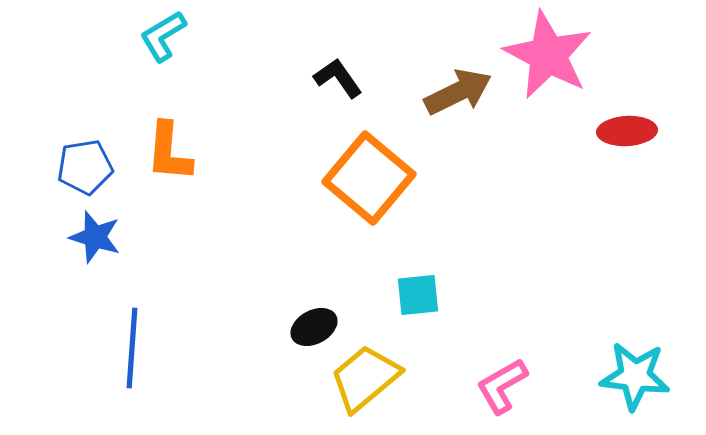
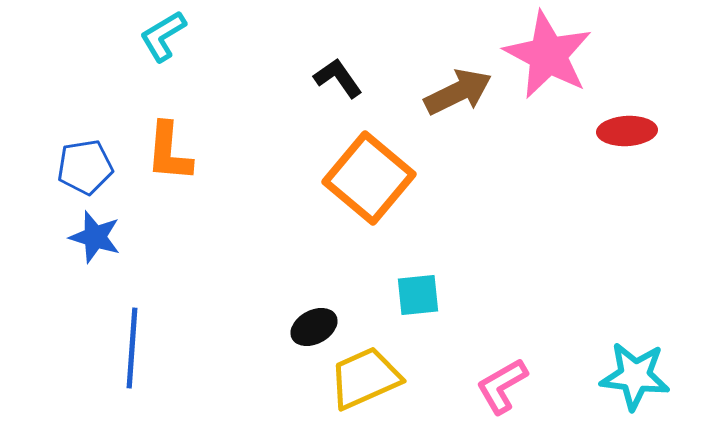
yellow trapezoid: rotated 16 degrees clockwise
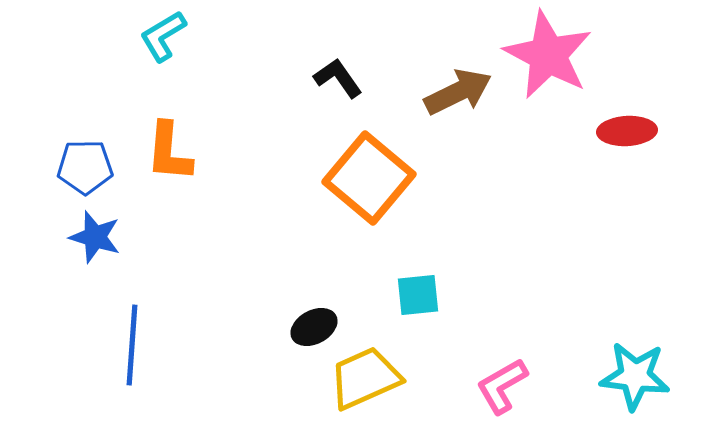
blue pentagon: rotated 8 degrees clockwise
blue line: moved 3 px up
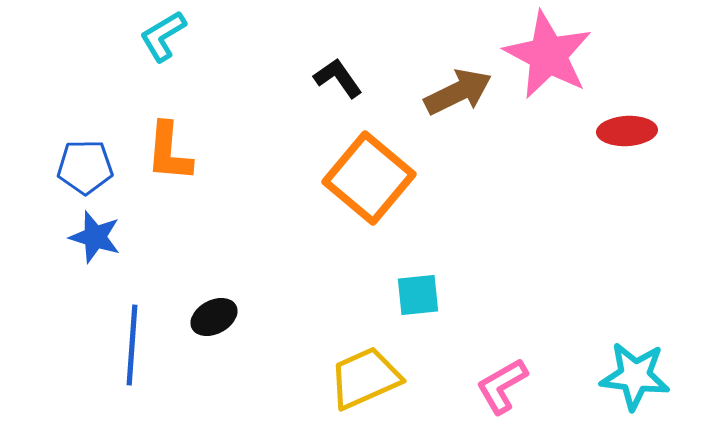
black ellipse: moved 100 px left, 10 px up
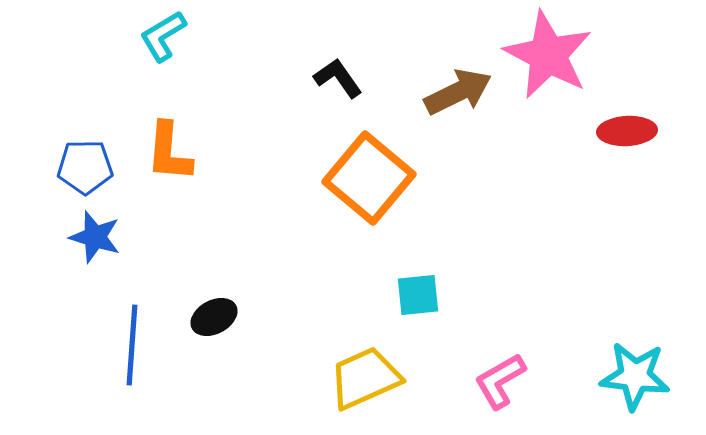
pink L-shape: moved 2 px left, 5 px up
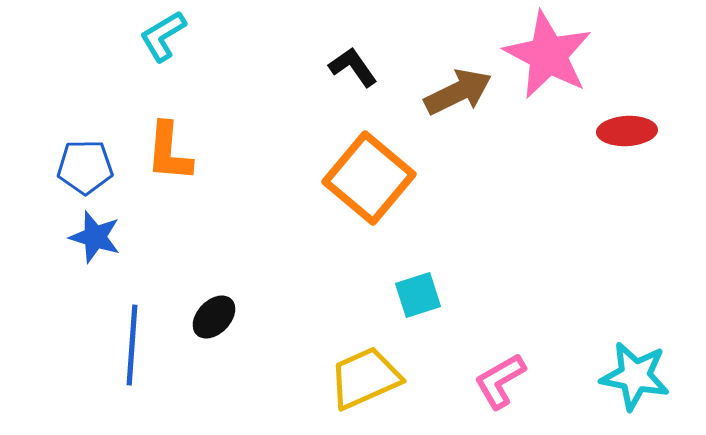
black L-shape: moved 15 px right, 11 px up
cyan square: rotated 12 degrees counterclockwise
black ellipse: rotated 18 degrees counterclockwise
cyan star: rotated 4 degrees clockwise
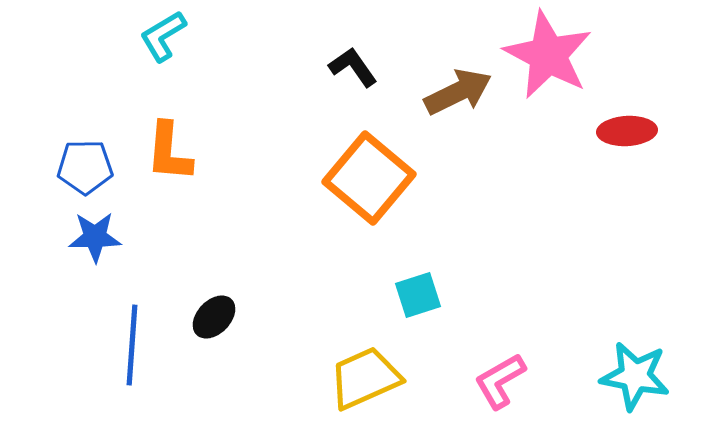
blue star: rotated 18 degrees counterclockwise
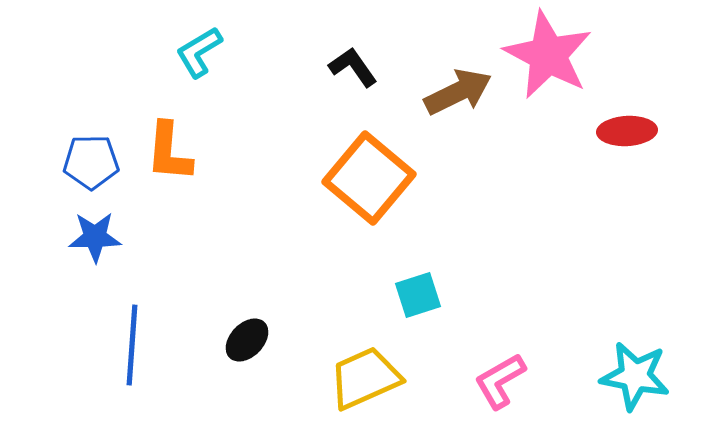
cyan L-shape: moved 36 px right, 16 px down
blue pentagon: moved 6 px right, 5 px up
black ellipse: moved 33 px right, 23 px down
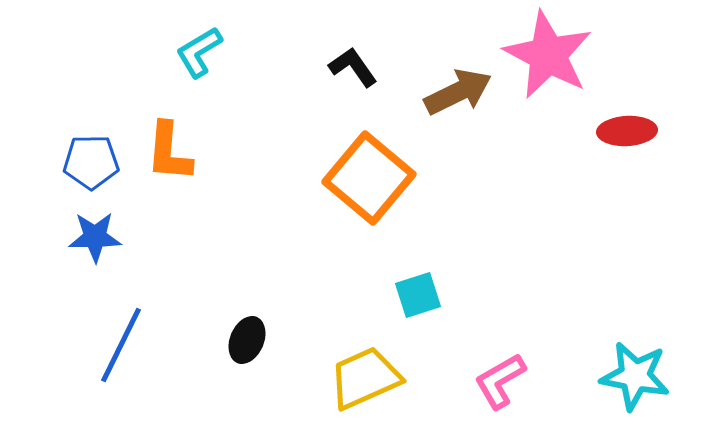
black ellipse: rotated 21 degrees counterclockwise
blue line: moved 11 px left; rotated 22 degrees clockwise
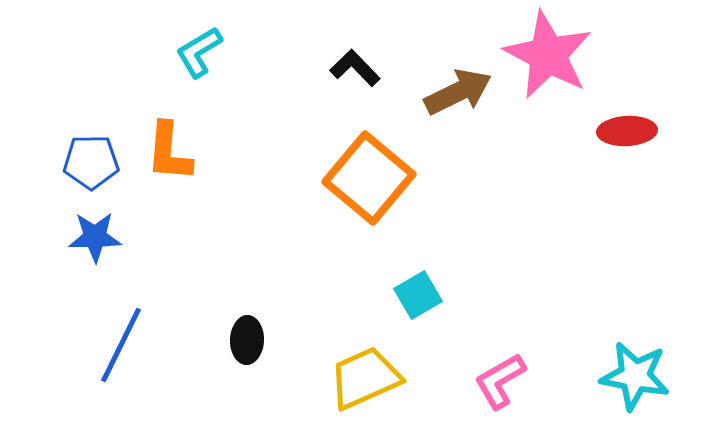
black L-shape: moved 2 px right, 1 px down; rotated 9 degrees counterclockwise
cyan square: rotated 12 degrees counterclockwise
black ellipse: rotated 21 degrees counterclockwise
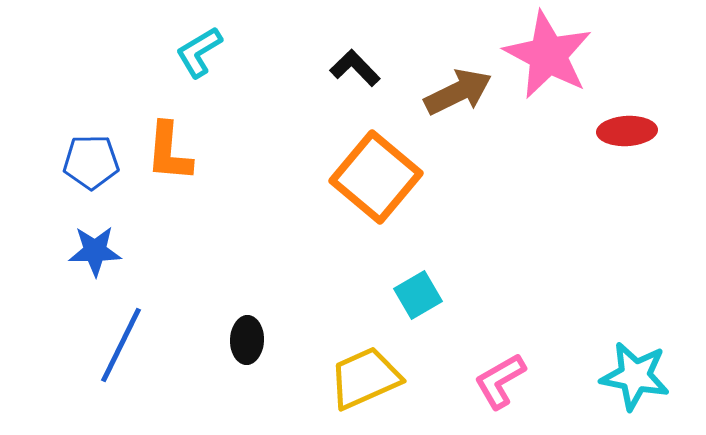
orange square: moved 7 px right, 1 px up
blue star: moved 14 px down
